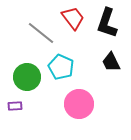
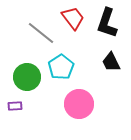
cyan pentagon: rotated 15 degrees clockwise
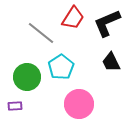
red trapezoid: rotated 70 degrees clockwise
black L-shape: rotated 48 degrees clockwise
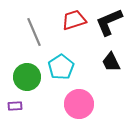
red trapezoid: moved 1 px right, 2 px down; rotated 140 degrees counterclockwise
black L-shape: moved 2 px right, 1 px up
gray line: moved 7 px left, 1 px up; rotated 28 degrees clockwise
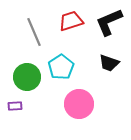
red trapezoid: moved 3 px left, 1 px down
black trapezoid: moved 2 px left, 1 px down; rotated 45 degrees counterclockwise
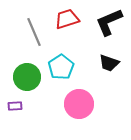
red trapezoid: moved 4 px left, 2 px up
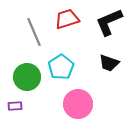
pink circle: moved 1 px left
